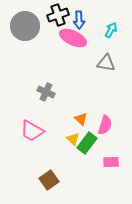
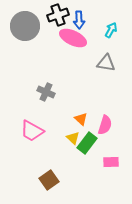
yellow triangle: moved 1 px up
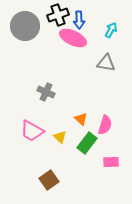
yellow triangle: moved 13 px left, 1 px up
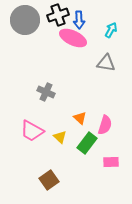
gray circle: moved 6 px up
orange triangle: moved 1 px left, 1 px up
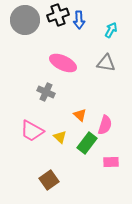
pink ellipse: moved 10 px left, 25 px down
orange triangle: moved 3 px up
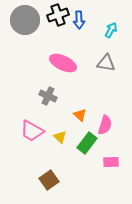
gray cross: moved 2 px right, 4 px down
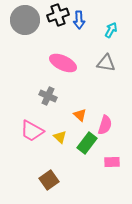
pink rectangle: moved 1 px right
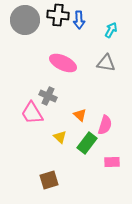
black cross: rotated 25 degrees clockwise
pink trapezoid: moved 18 px up; rotated 30 degrees clockwise
brown square: rotated 18 degrees clockwise
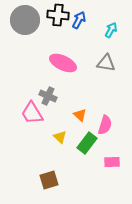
blue arrow: rotated 150 degrees counterclockwise
